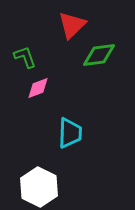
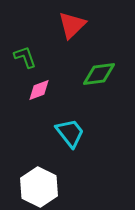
green diamond: moved 19 px down
pink diamond: moved 1 px right, 2 px down
cyan trapezoid: rotated 40 degrees counterclockwise
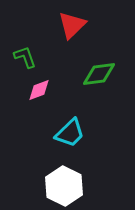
cyan trapezoid: rotated 84 degrees clockwise
white hexagon: moved 25 px right, 1 px up
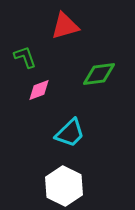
red triangle: moved 7 px left, 1 px down; rotated 28 degrees clockwise
